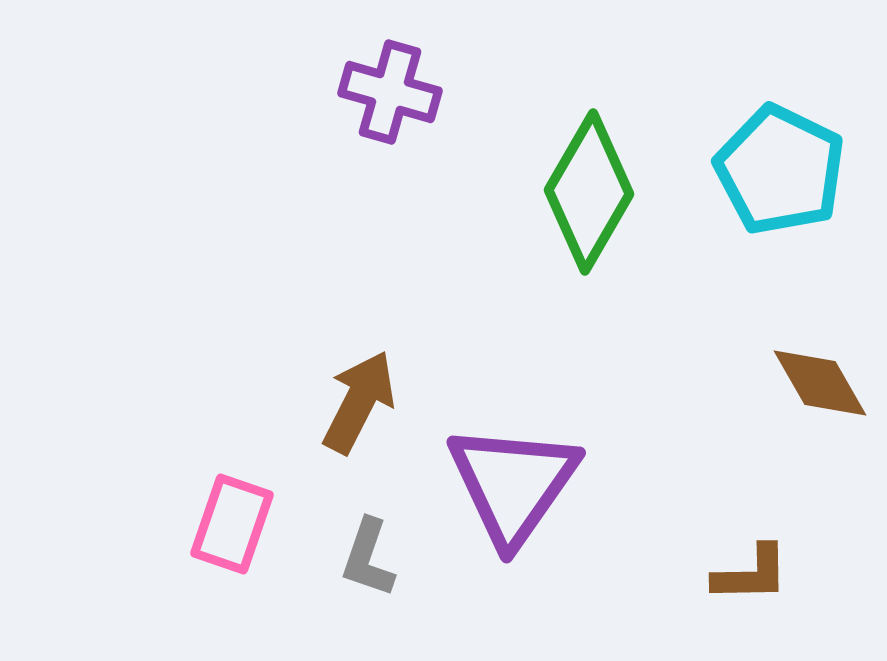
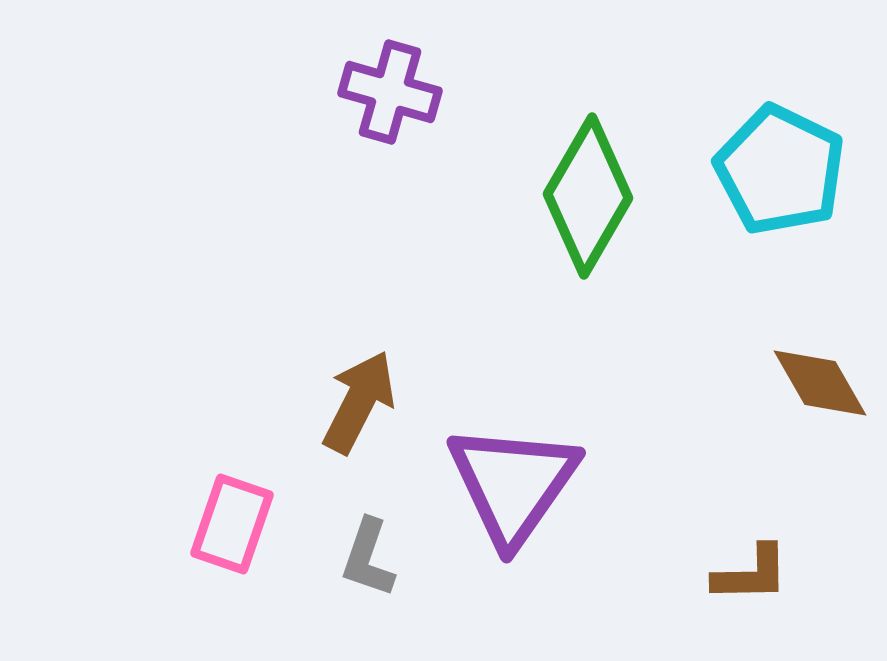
green diamond: moved 1 px left, 4 px down
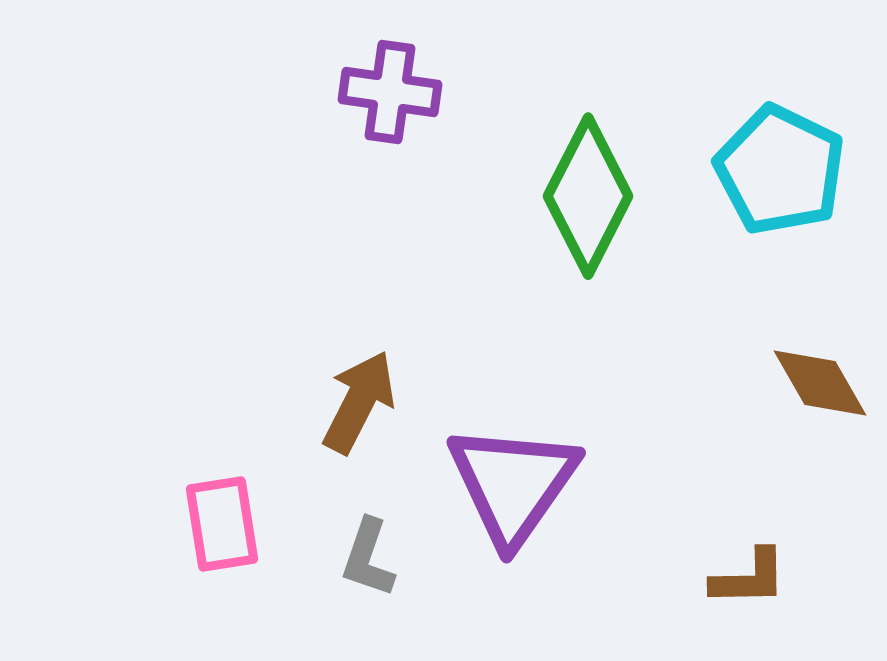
purple cross: rotated 8 degrees counterclockwise
green diamond: rotated 3 degrees counterclockwise
pink rectangle: moved 10 px left; rotated 28 degrees counterclockwise
brown L-shape: moved 2 px left, 4 px down
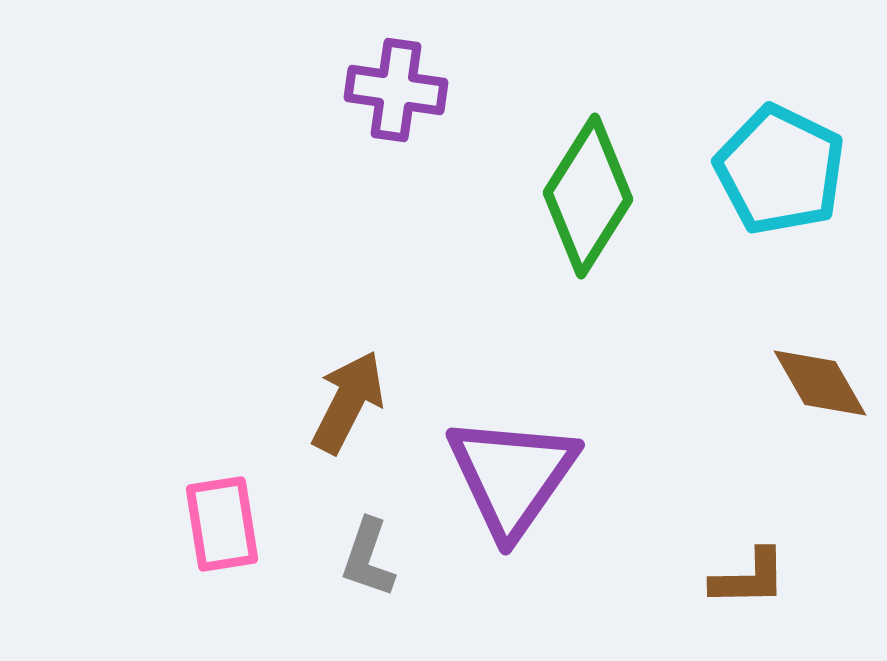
purple cross: moved 6 px right, 2 px up
green diamond: rotated 5 degrees clockwise
brown arrow: moved 11 px left
purple triangle: moved 1 px left, 8 px up
